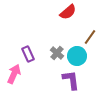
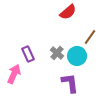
purple L-shape: moved 1 px left, 3 px down
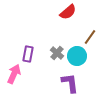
purple rectangle: rotated 35 degrees clockwise
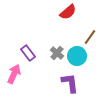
purple rectangle: moved 1 px up; rotated 49 degrees counterclockwise
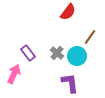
red semicircle: rotated 12 degrees counterclockwise
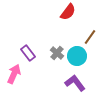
purple L-shape: moved 5 px right; rotated 30 degrees counterclockwise
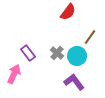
purple L-shape: moved 1 px left, 1 px up
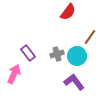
gray cross: moved 1 px down; rotated 32 degrees clockwise
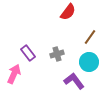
cyan circle: moved 12 px right, 6 px down
purple L-shape: moved 1 px up
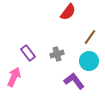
cyan circle: moved 1 px up
pink arrow: moved 3 px down
